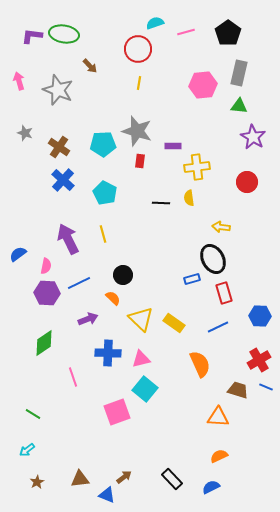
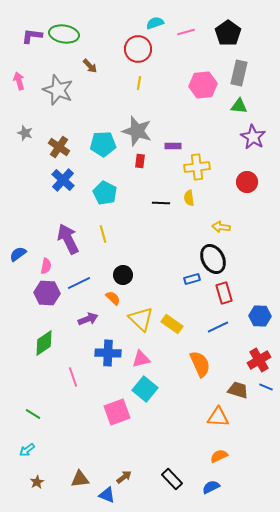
yellow rectangle at (174, 323): moved 2 px left, 1 px down
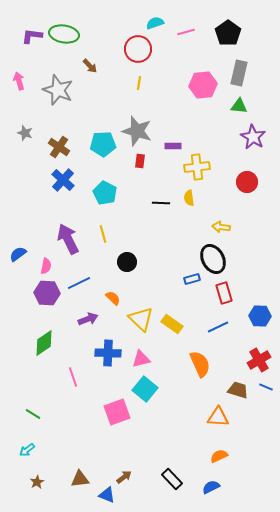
black circle at (123, 275): moved 4 px right, 13 px up
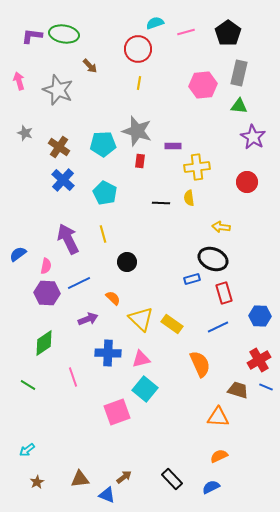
black ellipse at (213, 259): rotated 40 degrees counterclockwise
green line at (33, 414): moved 5 px left, 29 px up
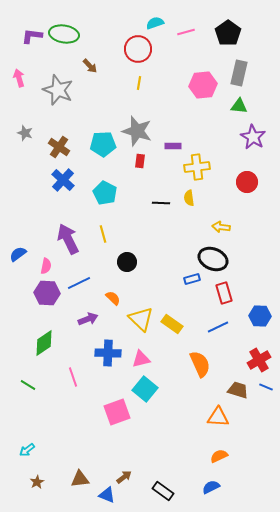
pink arrow at (19, 81): moved 3 px up
black rectangle at (172, 479): moved 9 px left, 12 px down; rotated 10 degrees counterclockwise
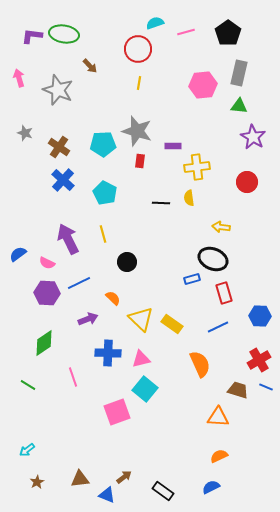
pink semicircle at (46, 266): moved 1 px right, 3 px up; rotated 105 degrees clockwise
